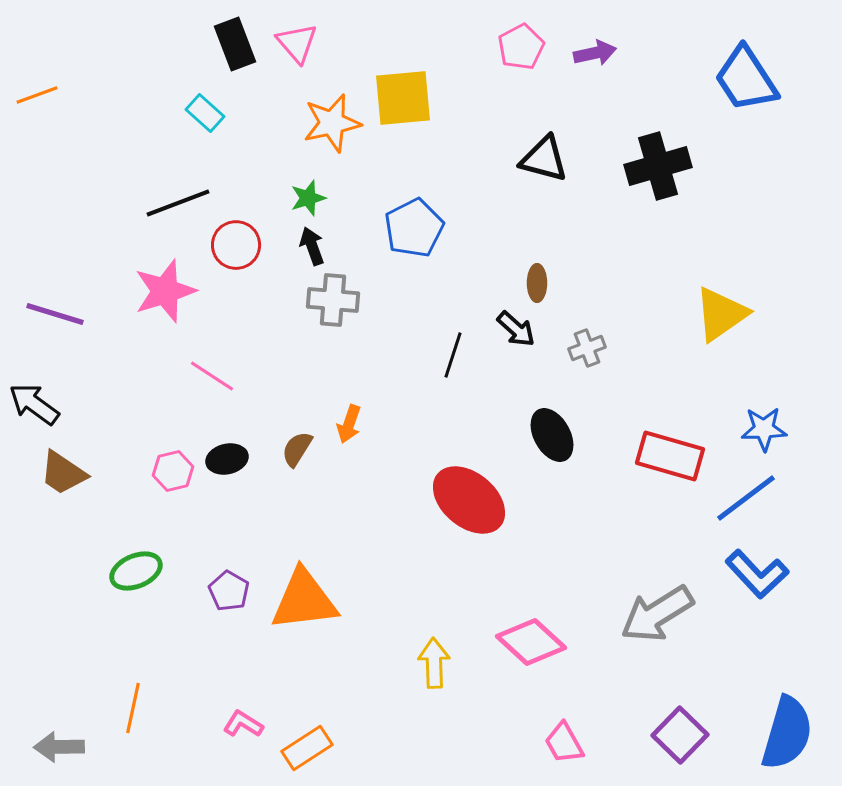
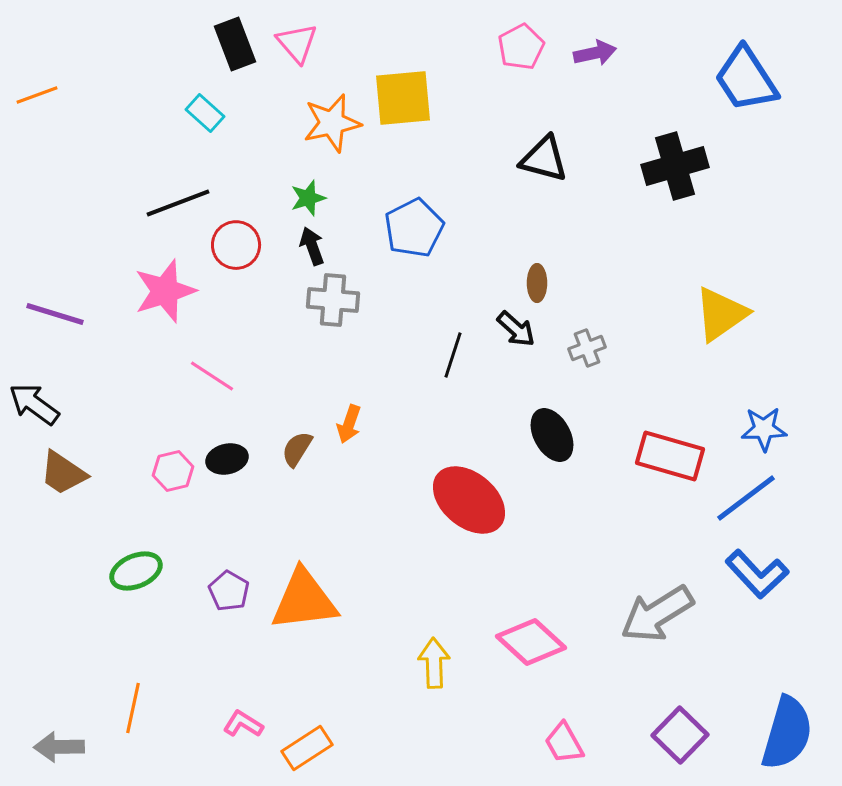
black cross at (658, 166): moved 17 px right
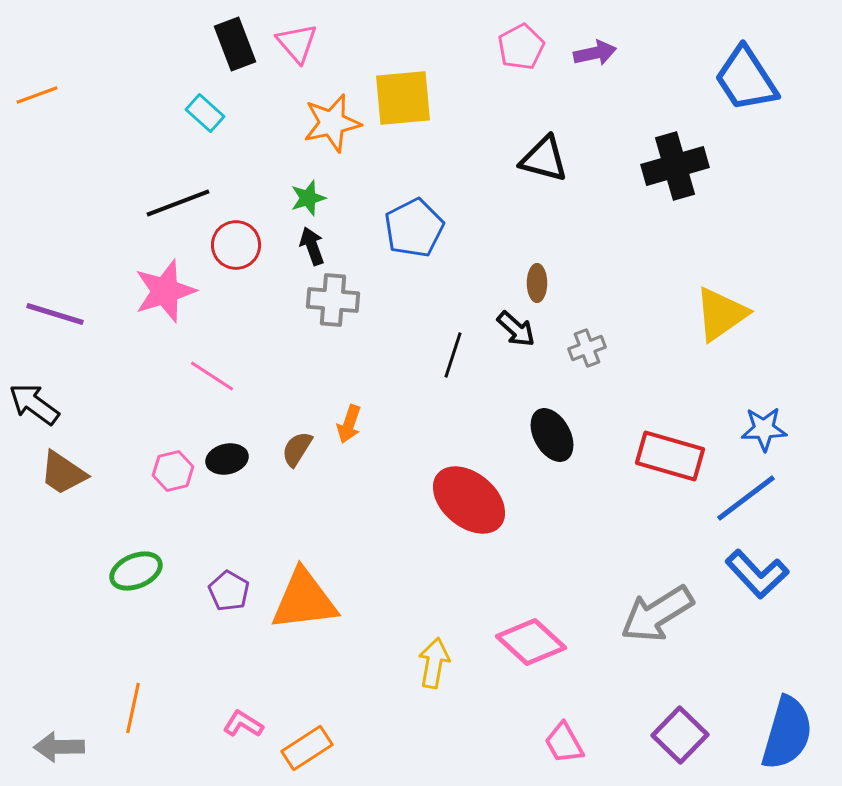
yellow arrow at (434, 663): rotated 12 degrees clockwise
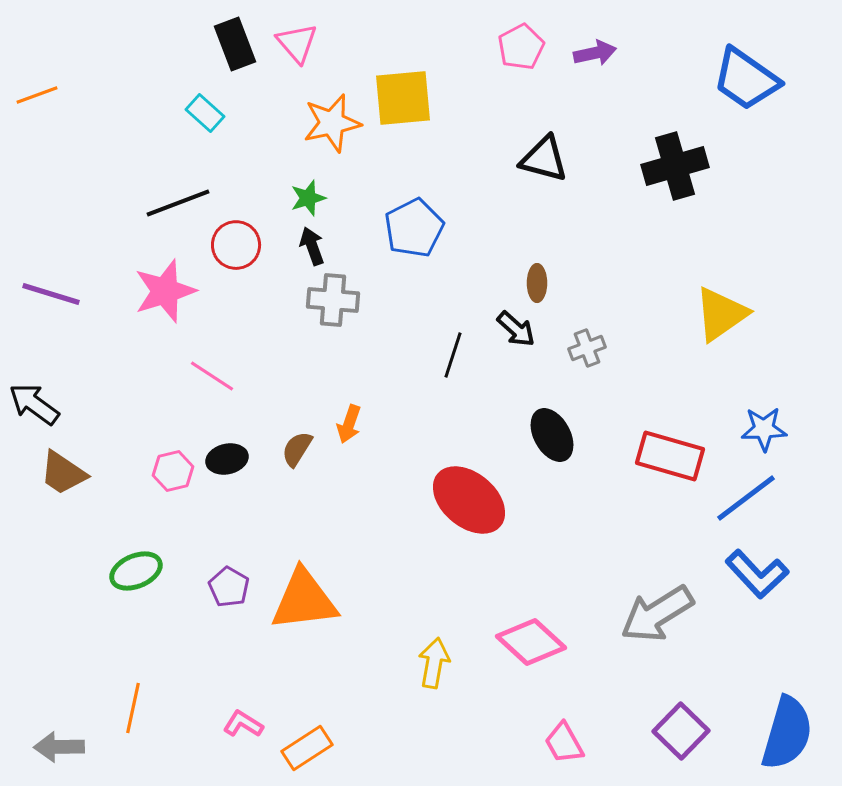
blue trapezoid at (746, 79): rotated 22 degrees counterclockwise
purple line at (55, 314): moved 4 px left, 20 px up
purple pentagon at (229, 591): moved 4 px up
purple square at (680, 735): moved 1 px right, 4 px up
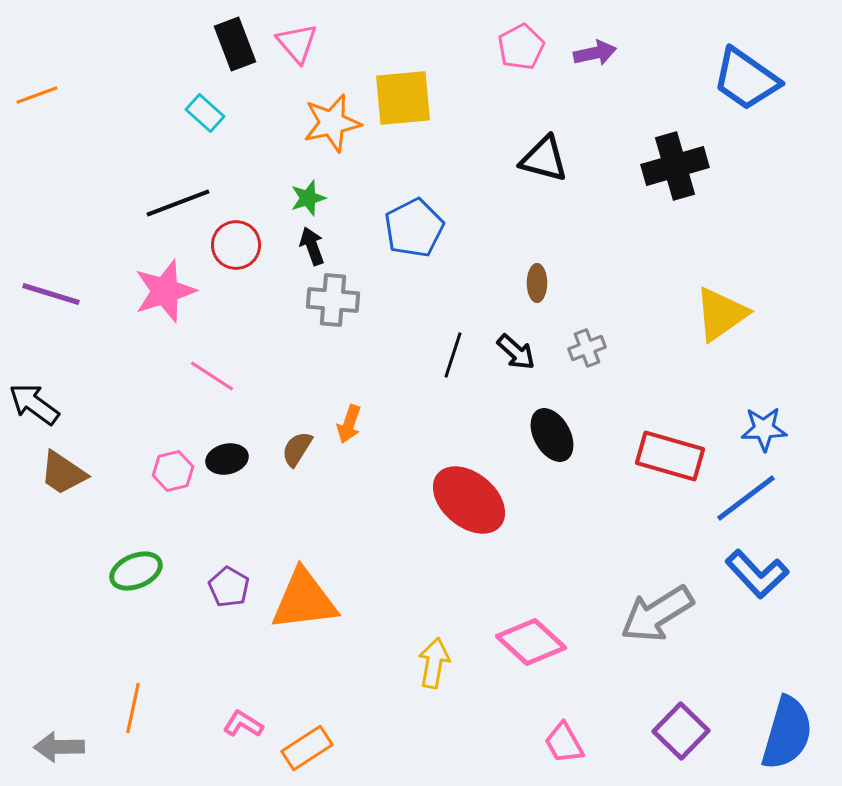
black arrow at (516, 329): moved 23 px down
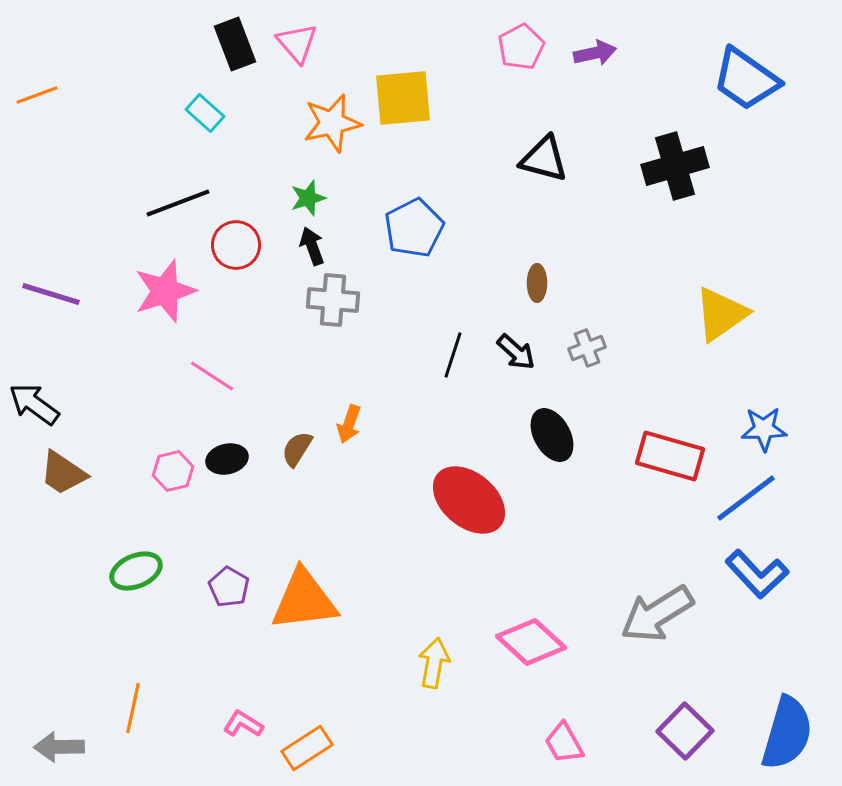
purple square at (681, 731): moved 4 px right
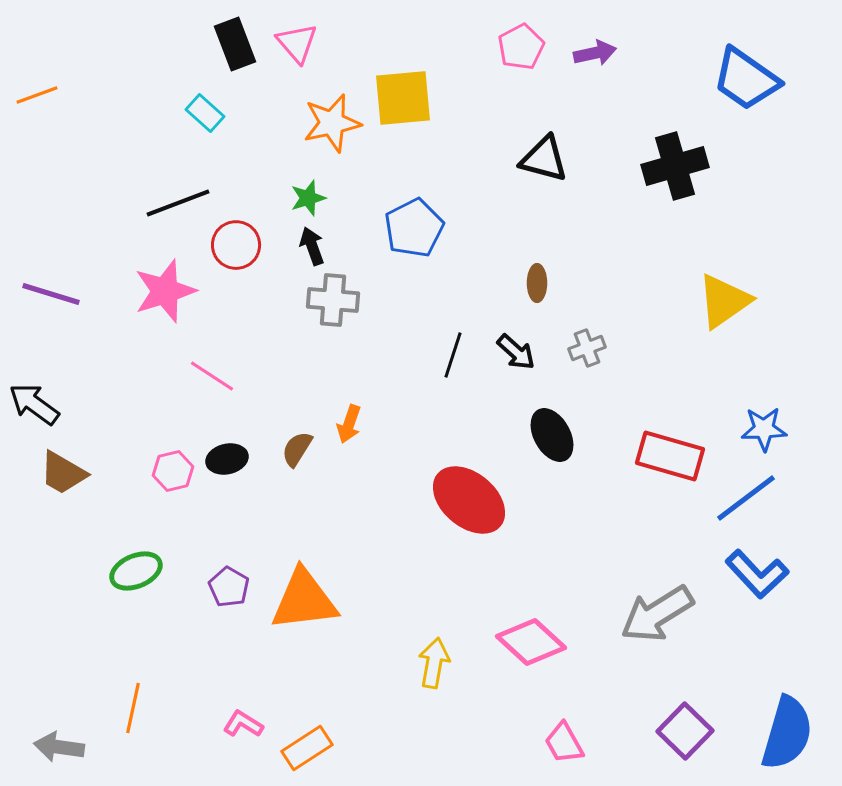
yellow triangle at (721, 314): moved 3 px right, 13 px up
brown trapezoid at (63, 473): rotated 4 degrees counterclockwise
gray arrow at (59, 747): rotated 9 degrees clockwise
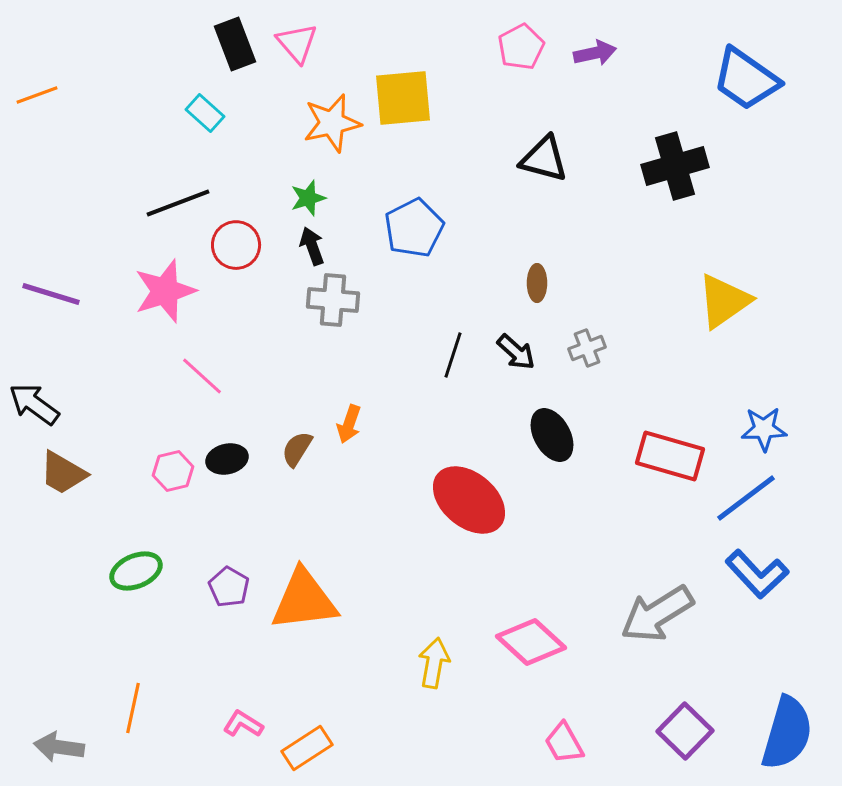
pink line at (212, 376): moved 10 px left; rotated 9 degrees clockwise
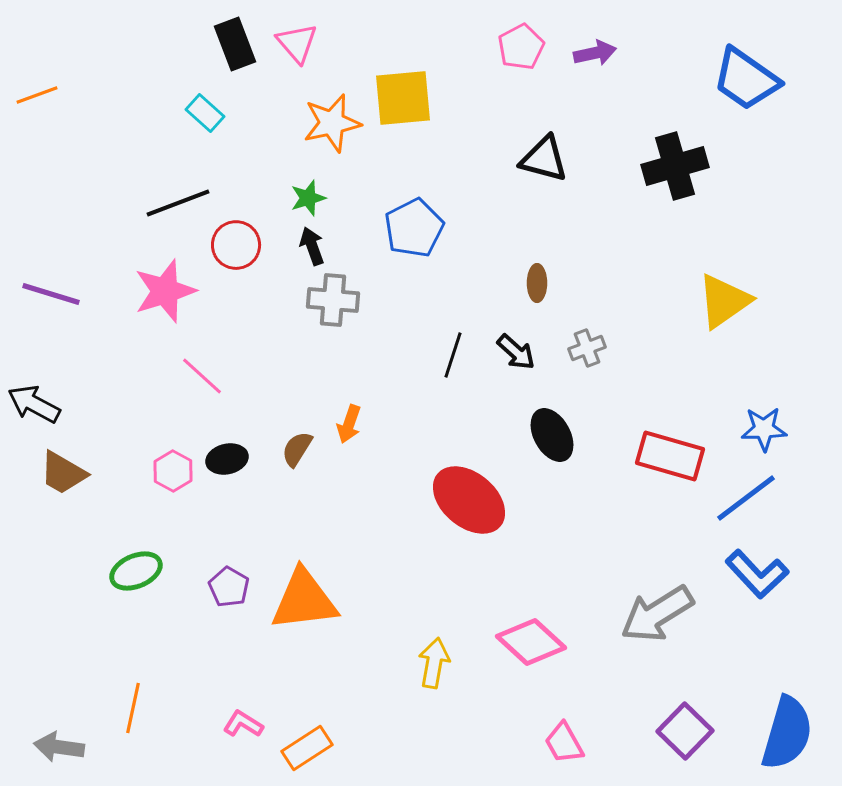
black arrow at (34, 404): rotated 8 degrees counterclockwise
pink hexagon at (173, 471): rotated 18 degrees counterclockwise
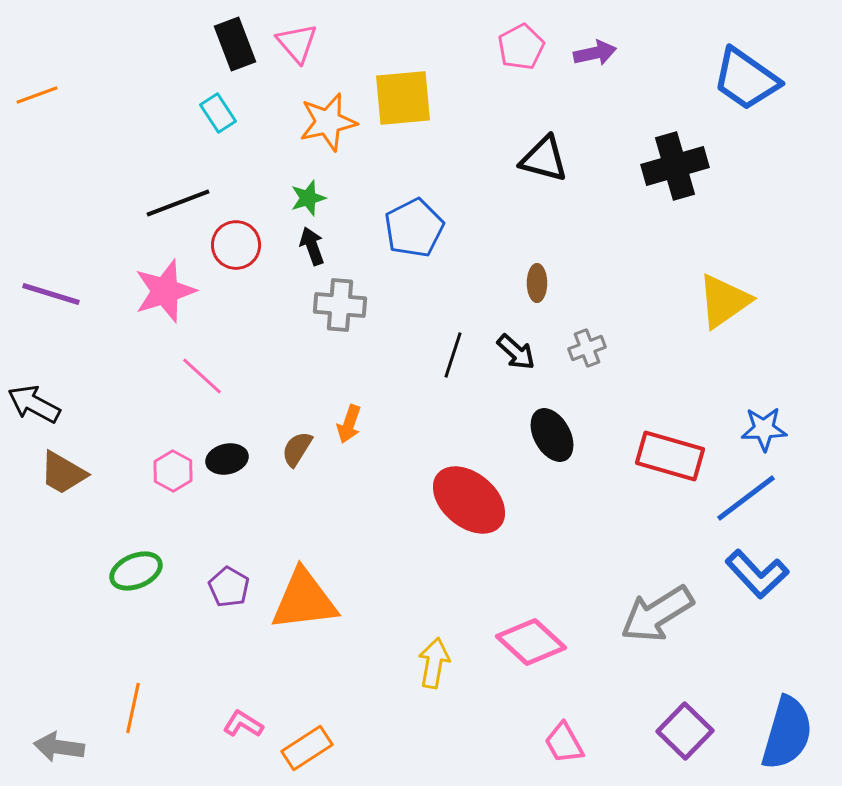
cyan rectangle at (205, 113): moved 13 px right; rotated 15 degrees clockwise
orange star at (332, 123): moved 4 px left, 1 px up
gray cross at (333, 300): moved 7 px right, 5 px down
